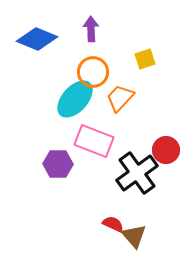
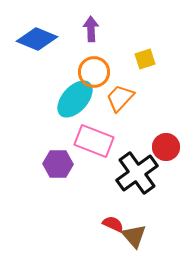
orange circle: moved 1 px right
red circle: moved 3 px up
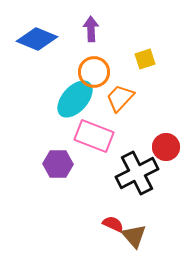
pink rectangle: moved 5 px up
black cross: rotated 9 degrees clockwise
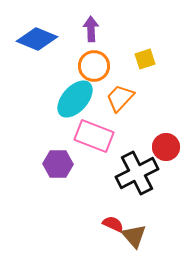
orange circle: moved 6 px up
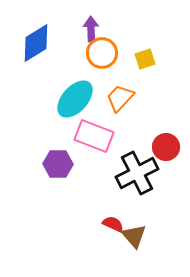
blue diamond: moved 1 px left, 4 px down; rotated 54 degrees counterclockwise
orange circle: moved 8 px right, 13 px up
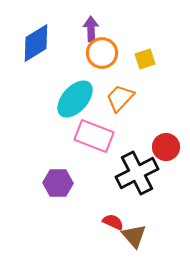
purple hexagon: moved 19 px down
red semicircle: moved 2 px up
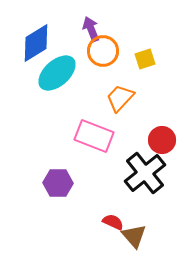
purple arrow: rotated 20 degrees counterclockwise
orange circle: moved 1 px right, 2 px up
cyan ellipse: moved 18 px left, 26 px up; rotated 6 degrees clockwise
red circle: moved 4 px left, 7 px up
black cross: moved 8 px right; rotated 12 degrees counterclockwise
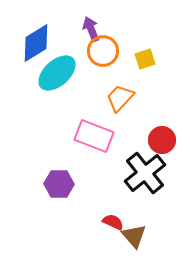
purple hexagon: moved 1 px right, 1 px down
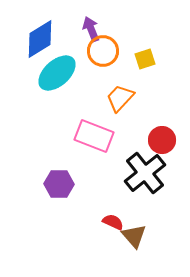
blue diamond: moved 4 px right, 4 px up
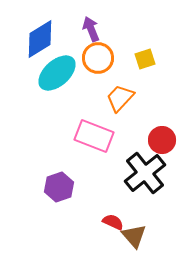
orange circle: moved 5 px left, 7 px down
purple hexagon: moved 3 px down; rotated 20 degrees counterclockwise
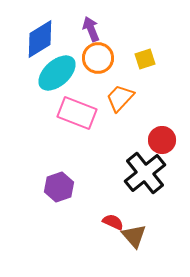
pink rectangle: moved 17 px left, 23 px up
